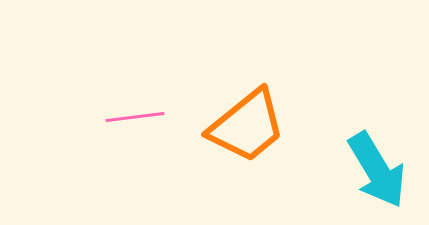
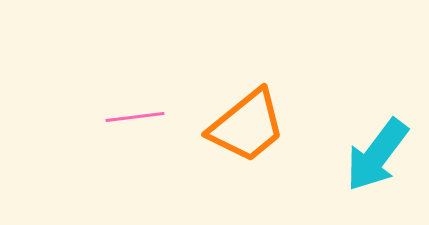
cyan arrow: moved 15 px up; rotated 68 degrees clockwise
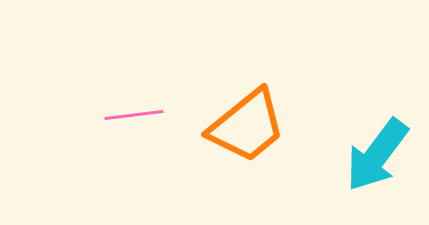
pink line: moved 1 px left, 2 px up
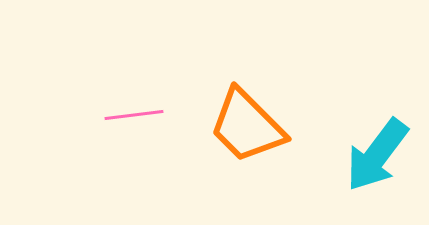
orange trapezoid: rotated 84 degrees clockwise
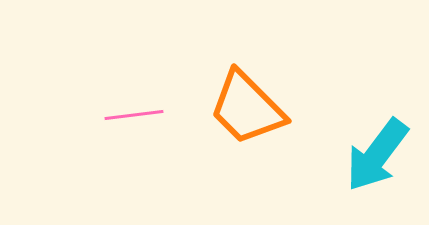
orange trapezoid: moved 18 px up
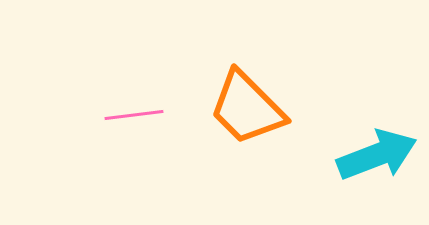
cyan arrow: rotated 148 degrees counterclockwise
